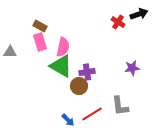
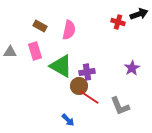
red cross: rotated 16 degrees counterclockwise
pink rectangle: moved 5 px left, 9 px down
pink semicircle: moved 6 px right, 17 px up
purple star: rotated 21 degrees counterclockwise
gray L-shape: rotated 15 degrees counterclockwise
red line: moved 3 px left, 17 px up; rotated 65 degrees clockwise
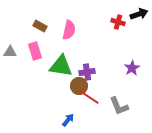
green triangle: rotated 20 degrees counterclockwise
gray L-shape: moved 1 px left
blue arrow: rotated 96 degrees counterclockwise
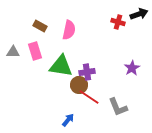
gray triangle: moved 3 px right
brown circle: moved 1 px up
gray L-shape: moved 1 px left, 1 px down
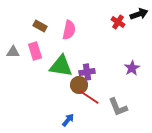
red cross: rotated 16 degrees clockwise
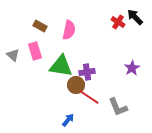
black arrow: moved 4 px left, 3 px down; rotated 114 degrees counterclockwise
gray triangle: moved 3 px down; rotated 40 degrees clockwise
brown circle: moved 3 px left
